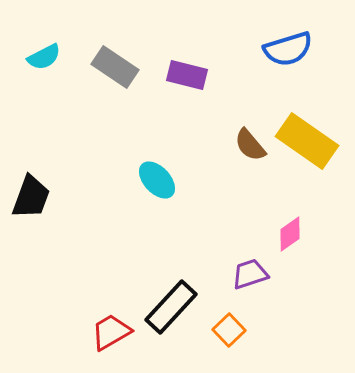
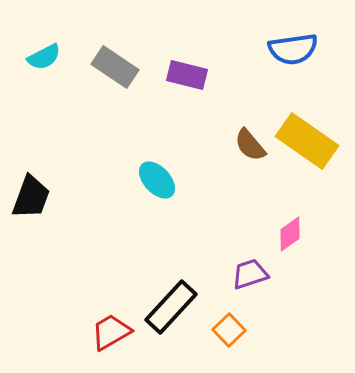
blue semicircle: moved 5 px right; rotated 9 degrees clockwise
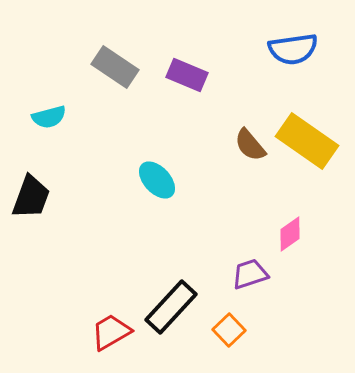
cyan semicircle: moved 5 px right, 60 px down; rotated 12 degrees clockwise
purple rectangle: rotated 9 degrees clockwise
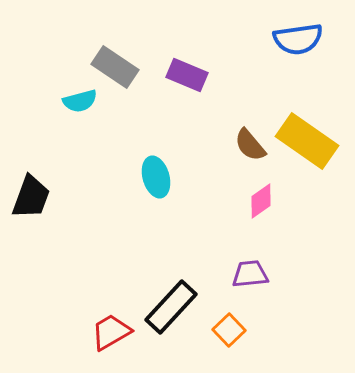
blue semicircle: moved 5 px right, 10 px up
cyan semicircle: moved 31 px right, 16 px up
cyan ellipse: moved 1 px left, 3 px up; rotated 27 degrees clockwise
pink diamond: moved 29 px left, 33 px up
purple trapezoid: rotated 12 degrees clockwise
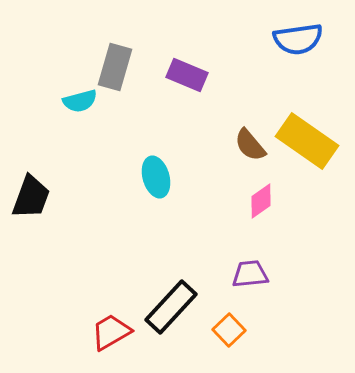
gray rectangle: rotated 72 degrees clockwise
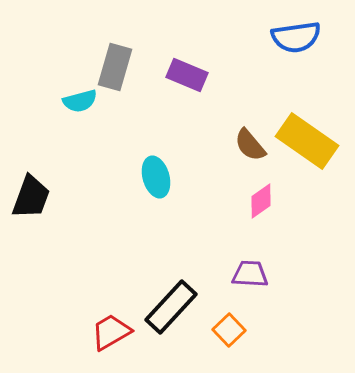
blue semicircle: moved 2 px left, 2 px up
purple trapezoid: rotated 9 degrees clockwise
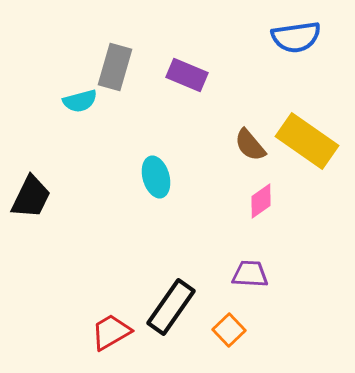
black trapezoid: rotated 6 degrees clockwise
black rectangle: rotated 8 degrees counterclockwise
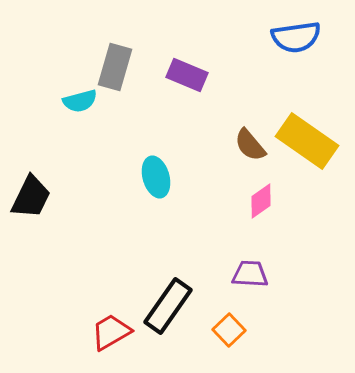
black rectangle: moved 3 px left, 1 px up
